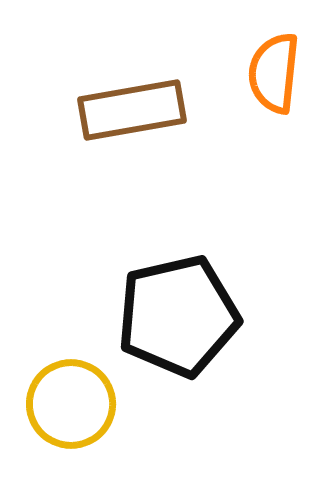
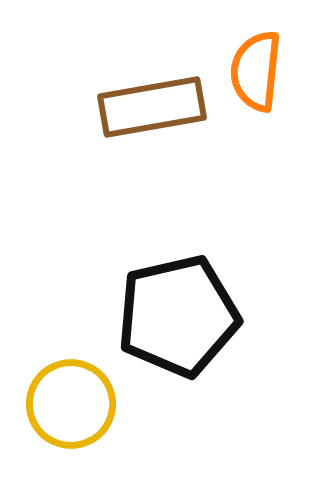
orange semicircle: moved 18 px left, 2 px up
brown rectangle: moved 20 px right, 3 px up
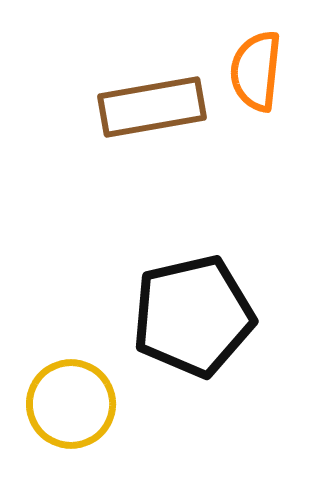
black pentagon: moved 15 px right
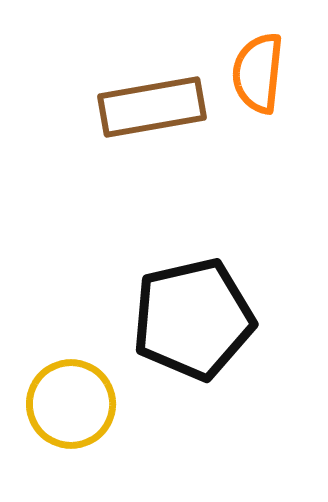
orange semicircle: moved 2 px right, 2 px down
black pentagon: moved 3 px down
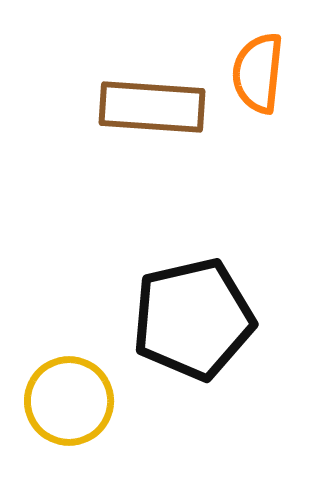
brown rectangle: rotated 14 degrees clockwise
yellow circle: moved 2 px left, 3 px up
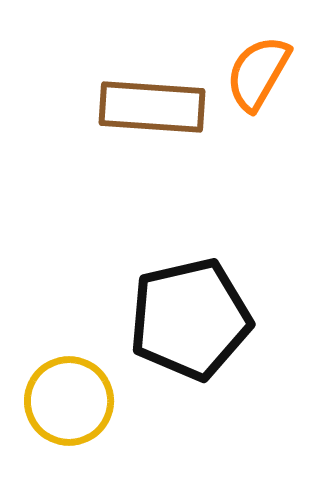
orange semicircle: rotated 24 degrees clockwise
black pentagon: moved 3 px left
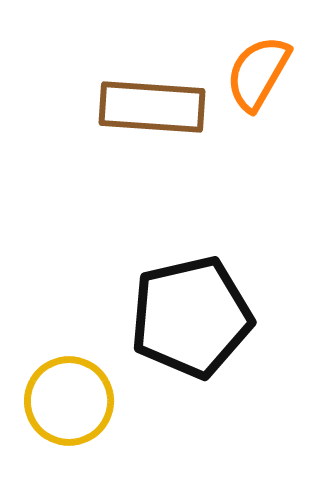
black pentagon: moved 1 px right, 2 px up
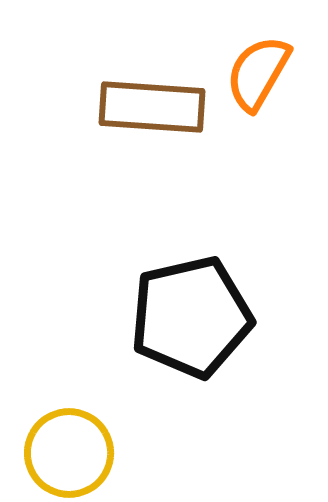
yellow circle: moved 52 px down
